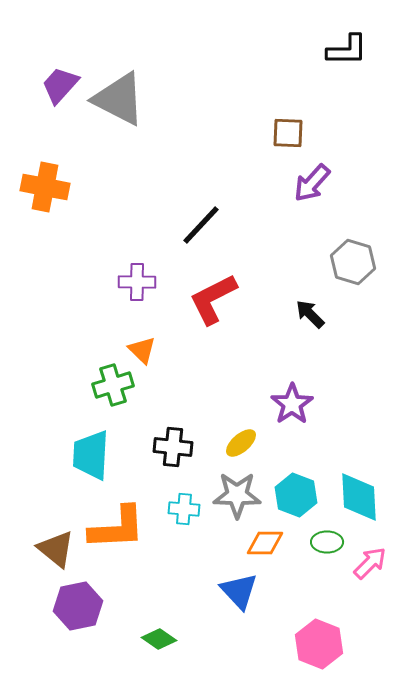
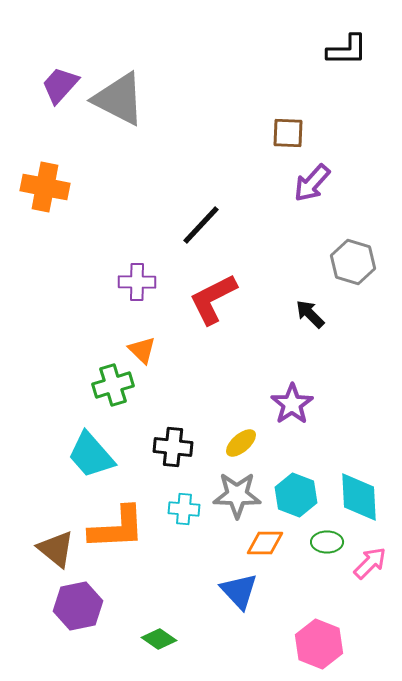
cyan trapezoid: rotated 44 degrees counterclockwise
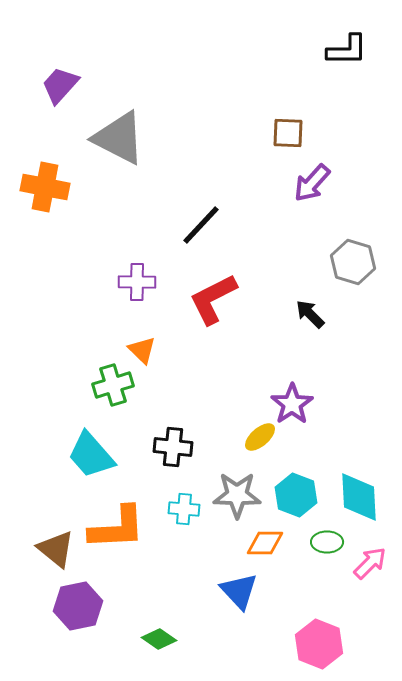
gray triangle: moved 39 px down
yellow ellipse: moved 19 px right, 6 px up
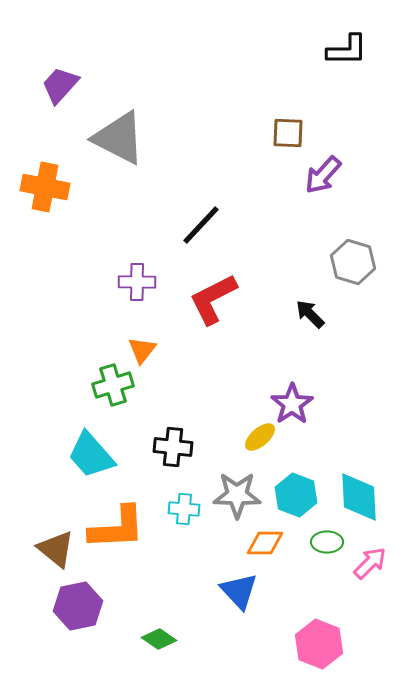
purple arrow: moved 11 px right, 8 px up
orange triangle: rotated 24 degrees clockwise
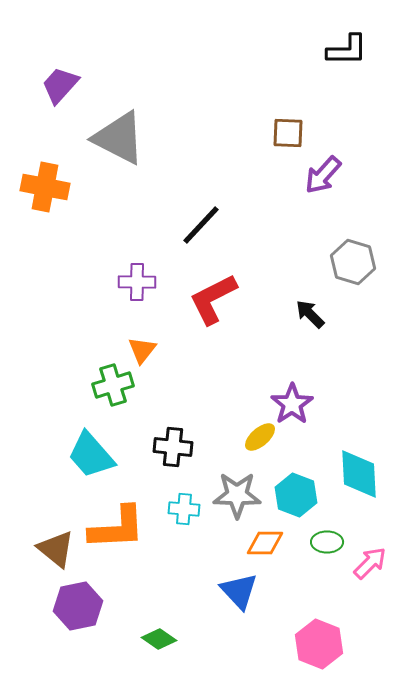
cyan diamond: moved 23 px up
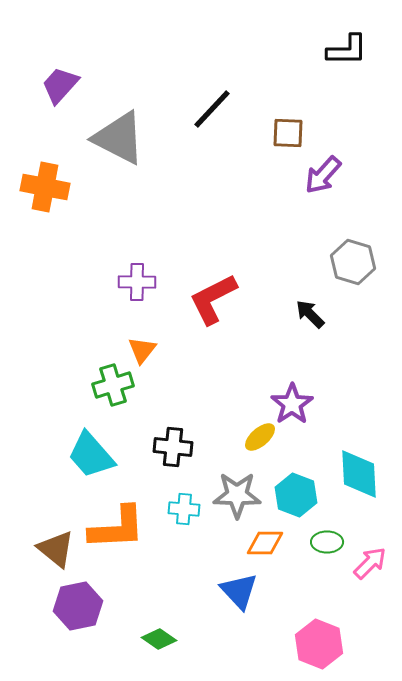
black line: moved 11 px right, 116 px up
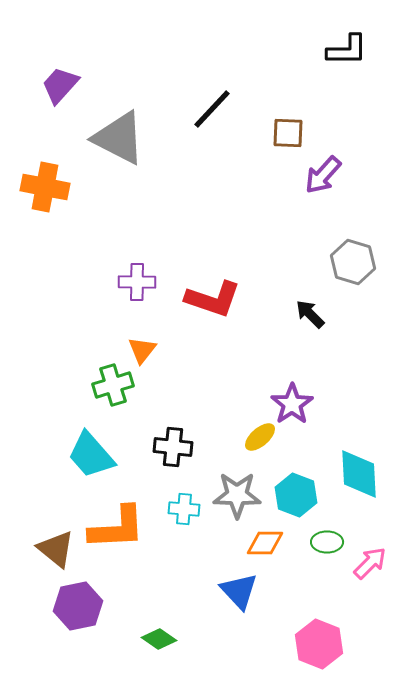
red L-shape: rotated 134 degrees counterclockwise
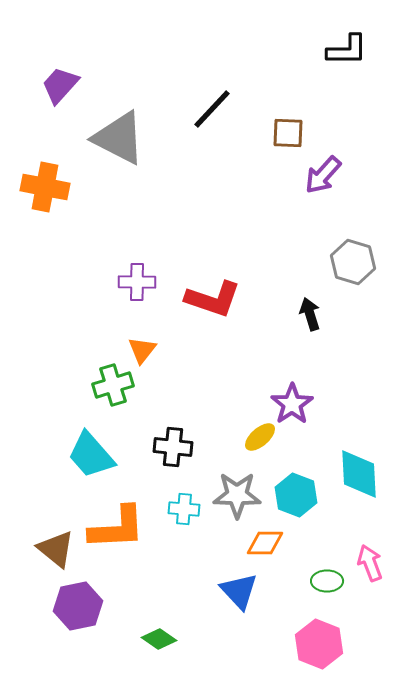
black arrow: rotated 28 degrees clockwise
green ellipse: moved 39 px down
pink arrow: rotated 66 degrees counterclockwise
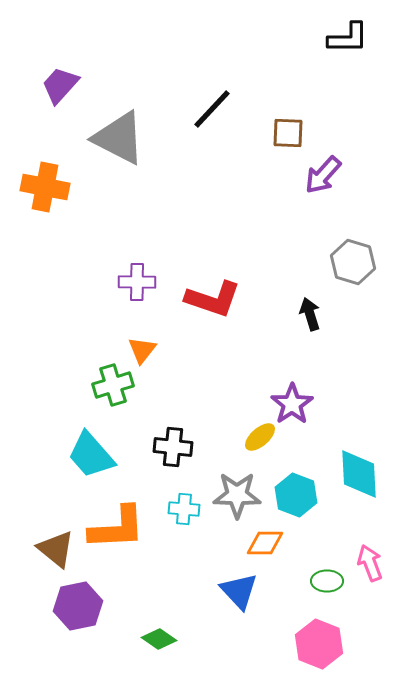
black L-shape: moved 1 px right, 12 px up
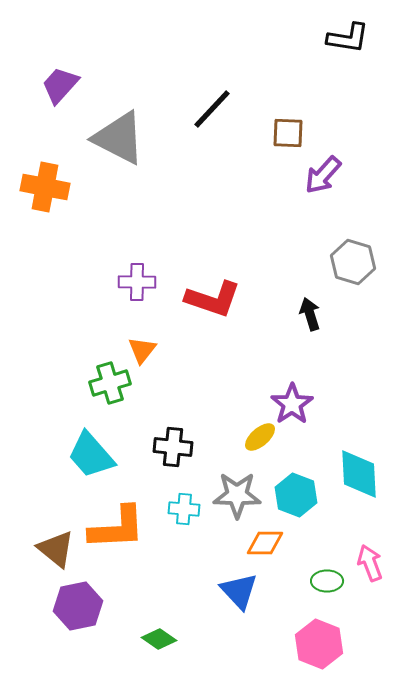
black L-shape: rotated 9 degrees clockwise
green cross: moved 3 px left, 2 px up
